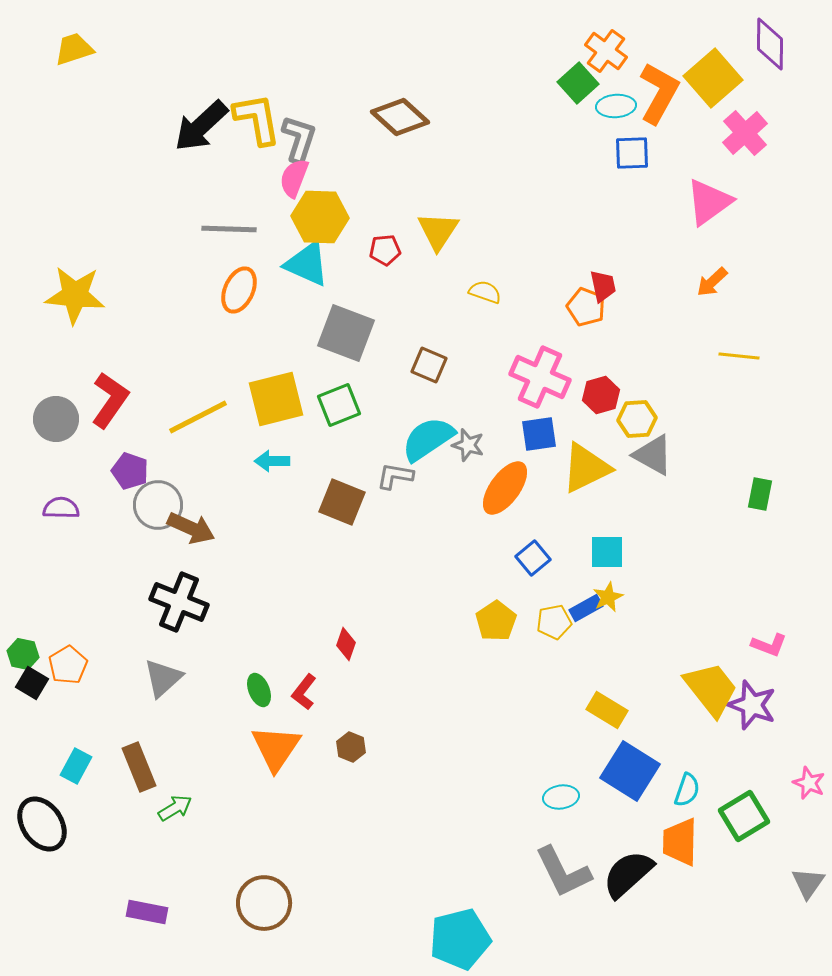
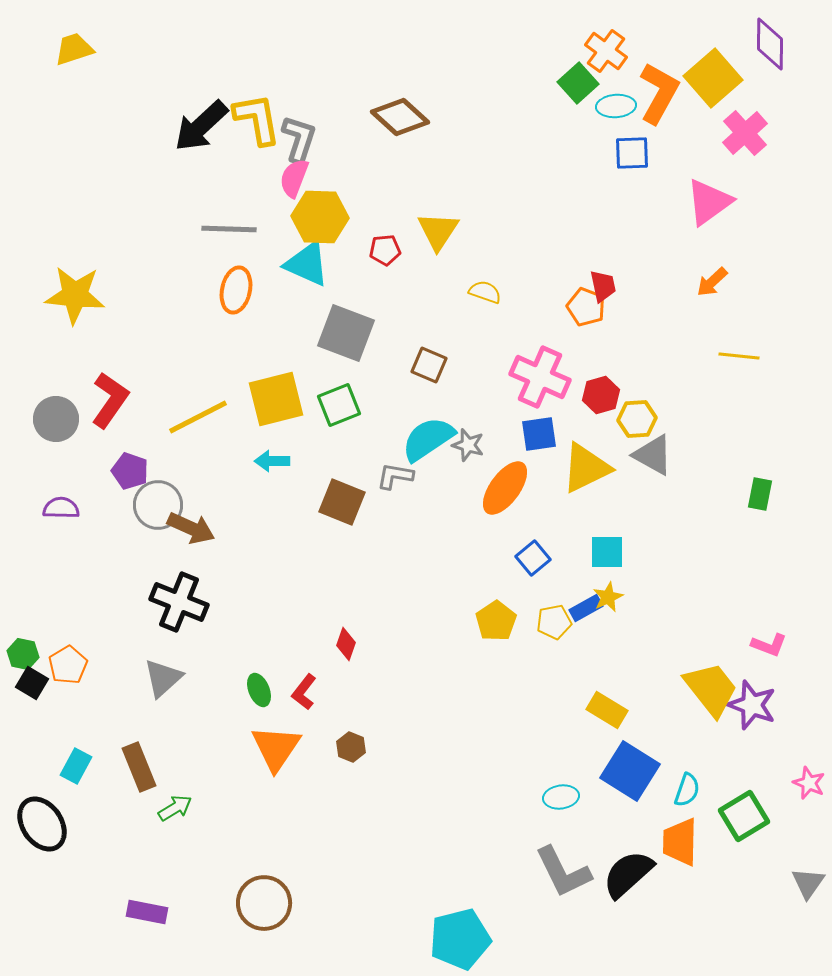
orange ellipse at (239, 290): moved 3 px left; rotated 12 degrees counterclockwise
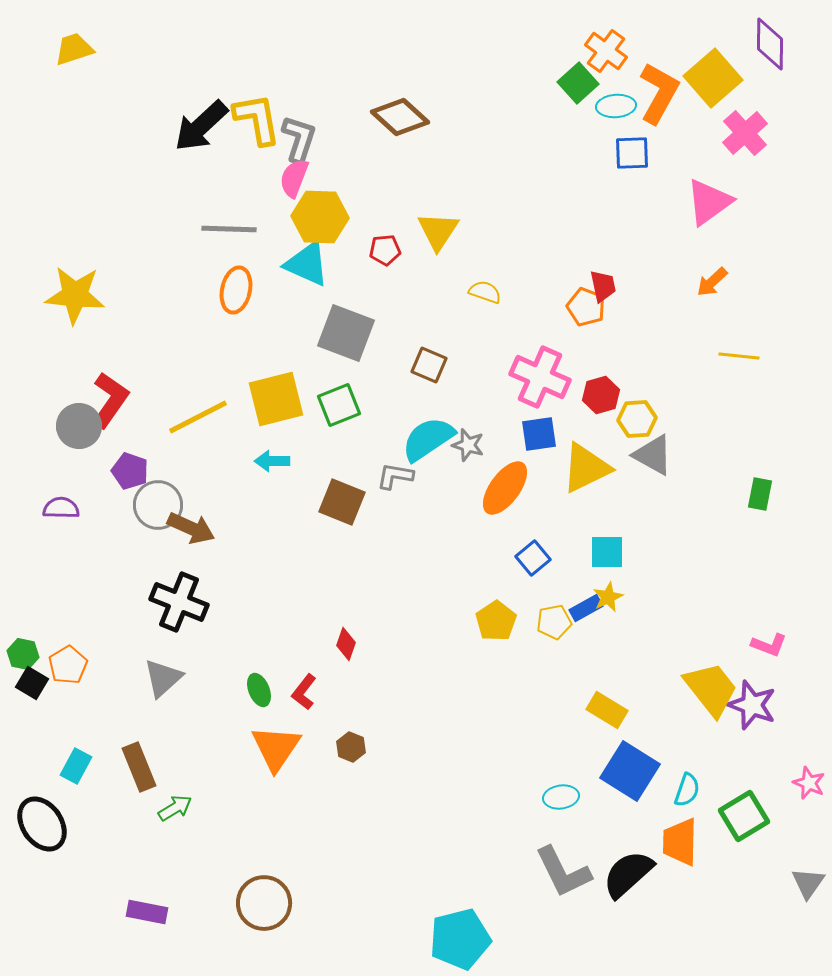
gray circle at (56, 419): moved 23 px right, 7 px down
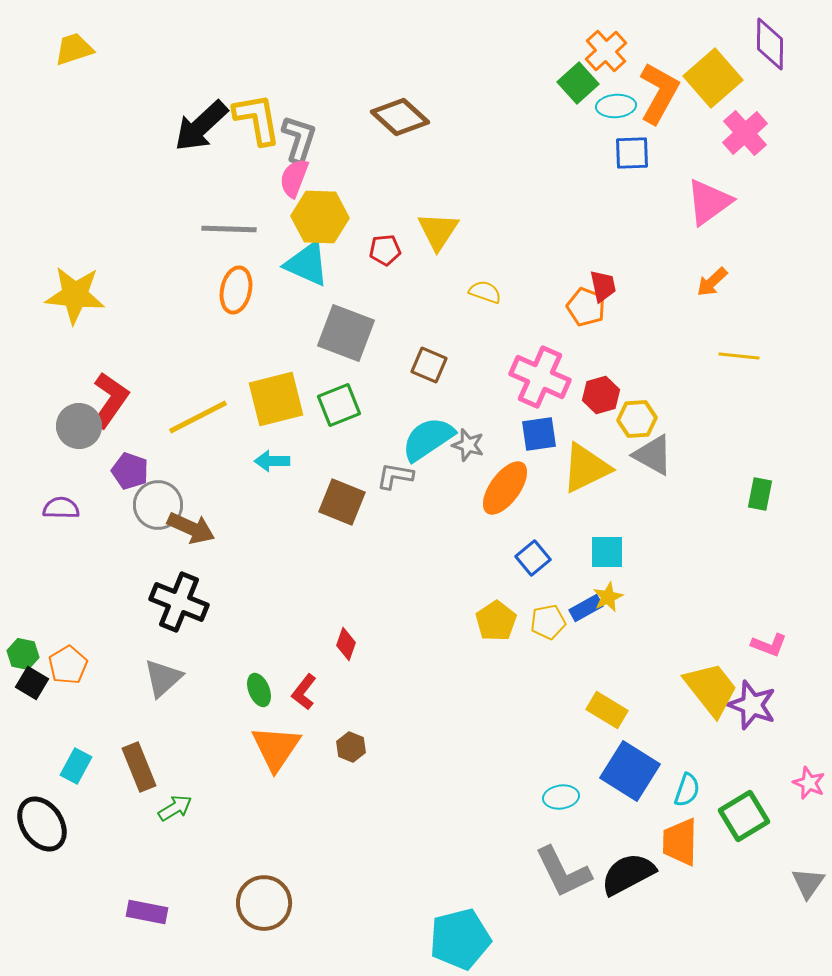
orange cross at (606, 51): rotated 12 degrees clockwise
yellow pentagon at (554, 622): moved 6 px left
black semicircle at (628, 874): rotated 14 degrees clockwise
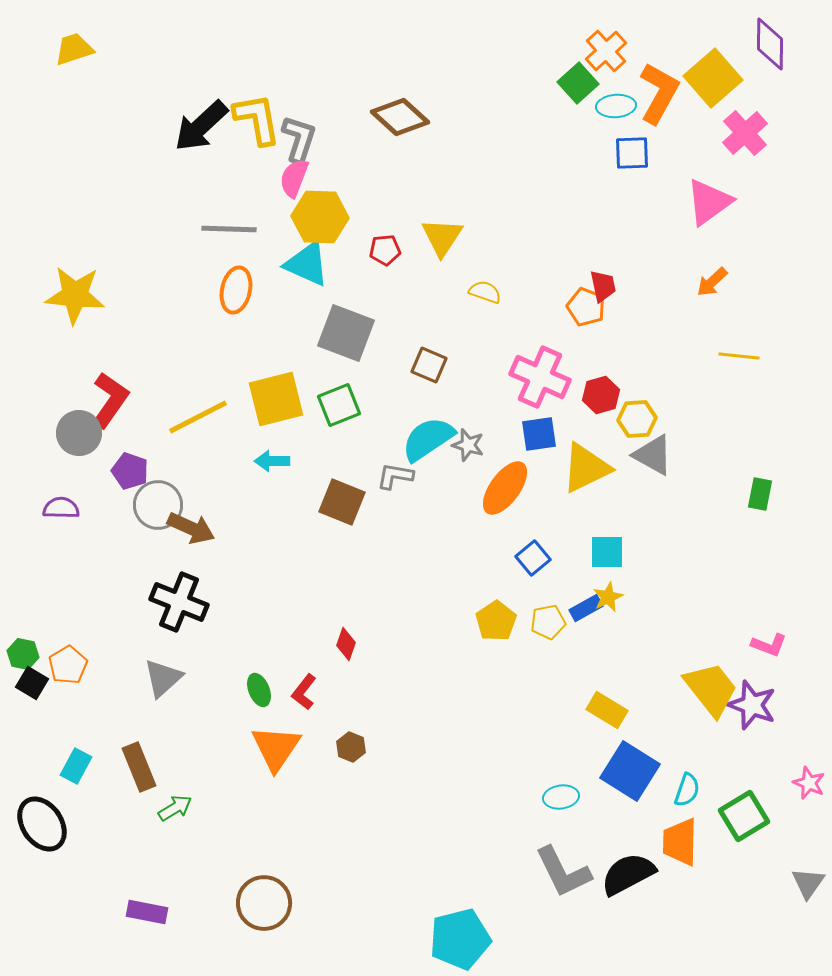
yellow triangle at (438, 231): moved 4 px right, 6 px down
gray circle at (79, 426): moved 7 px down
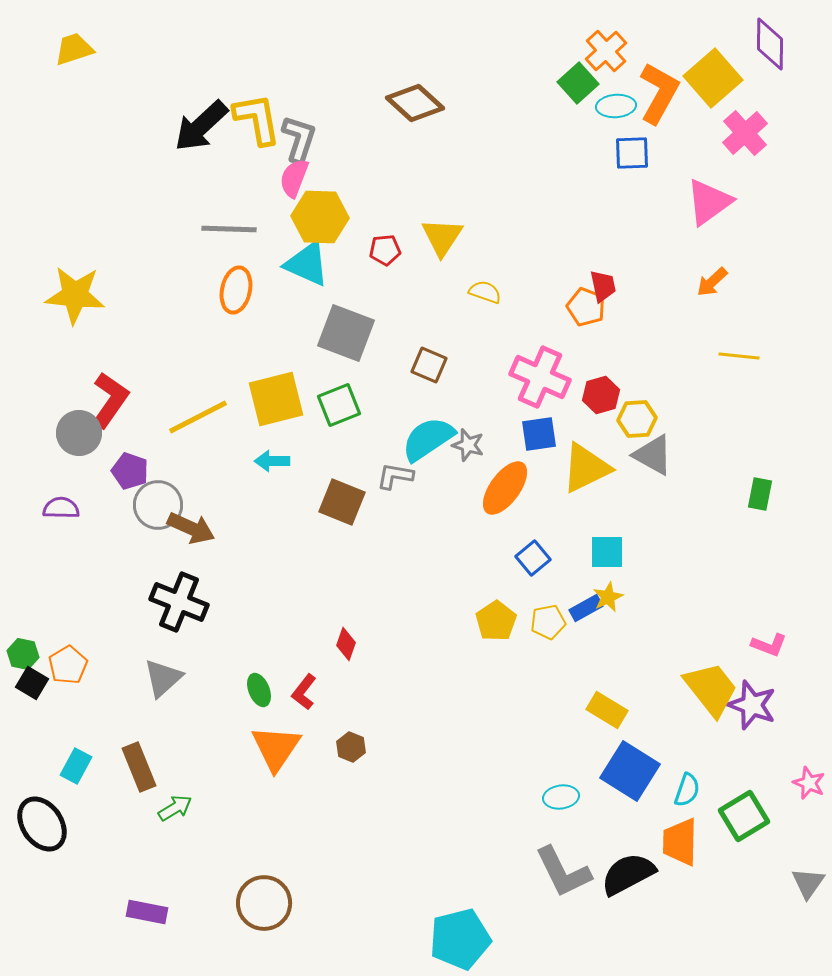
brown diamond at (400, 117): moved 15 px right, 14 px up
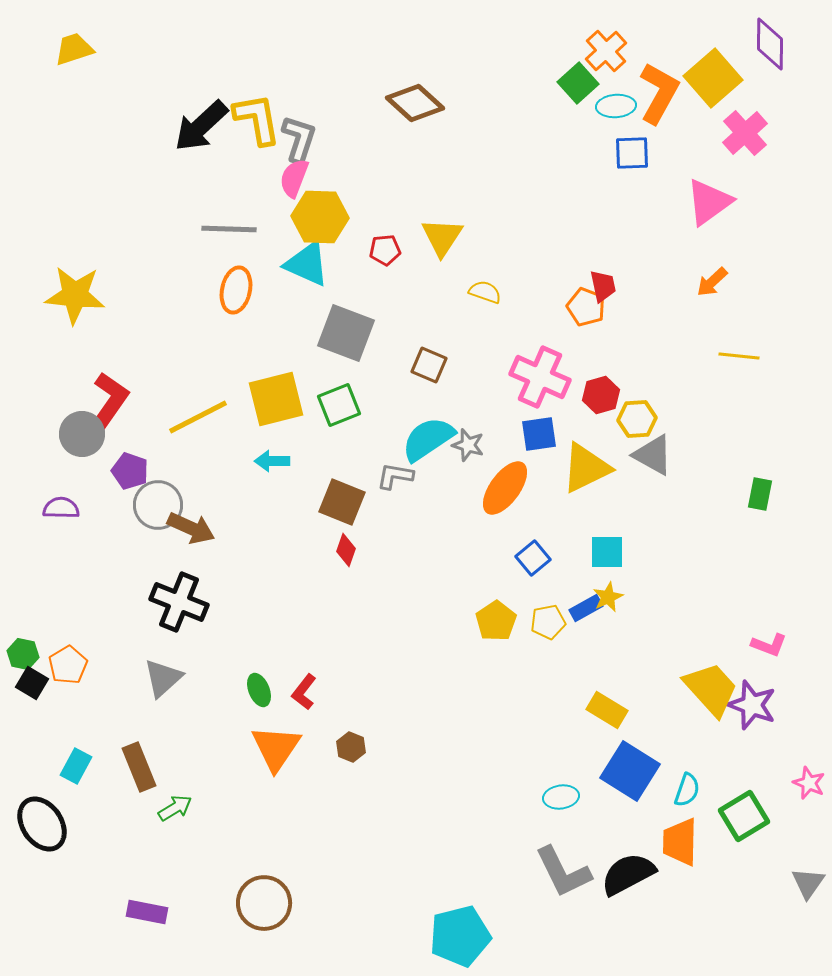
gray circle at (79, 433): moved 3 px right, 1 px down
red diamond at (346, 644): moved 94 px up
yellow trapezoid at (711, 689): rotated 4 degrees counterclockwise
cyan pentagon at (460, 939): moved 3 px up
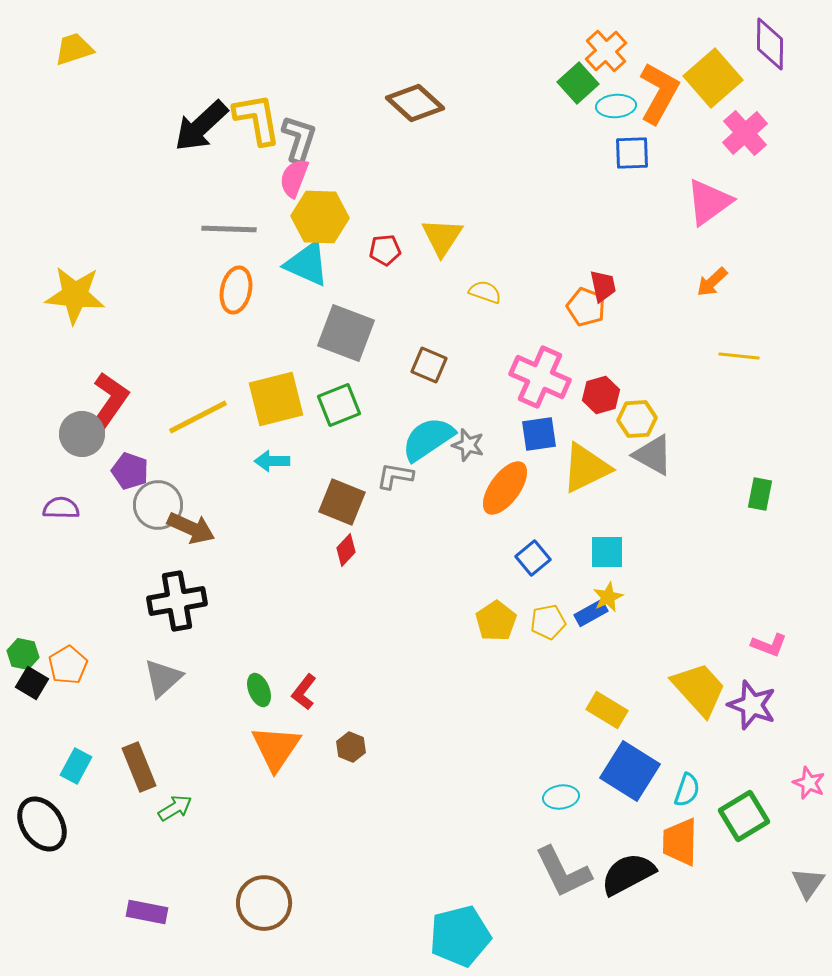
red diamond at (346, 550): rotated 24 degrees clockwise
black cross at (179, 602): moved 2 px left, 1 px up; rotated 32 degrees counterclockwise
blue rectangle at (586, 608): moved 5 px right, 5 px down
yellow trapezoid at (711, 689): moved 12 px left
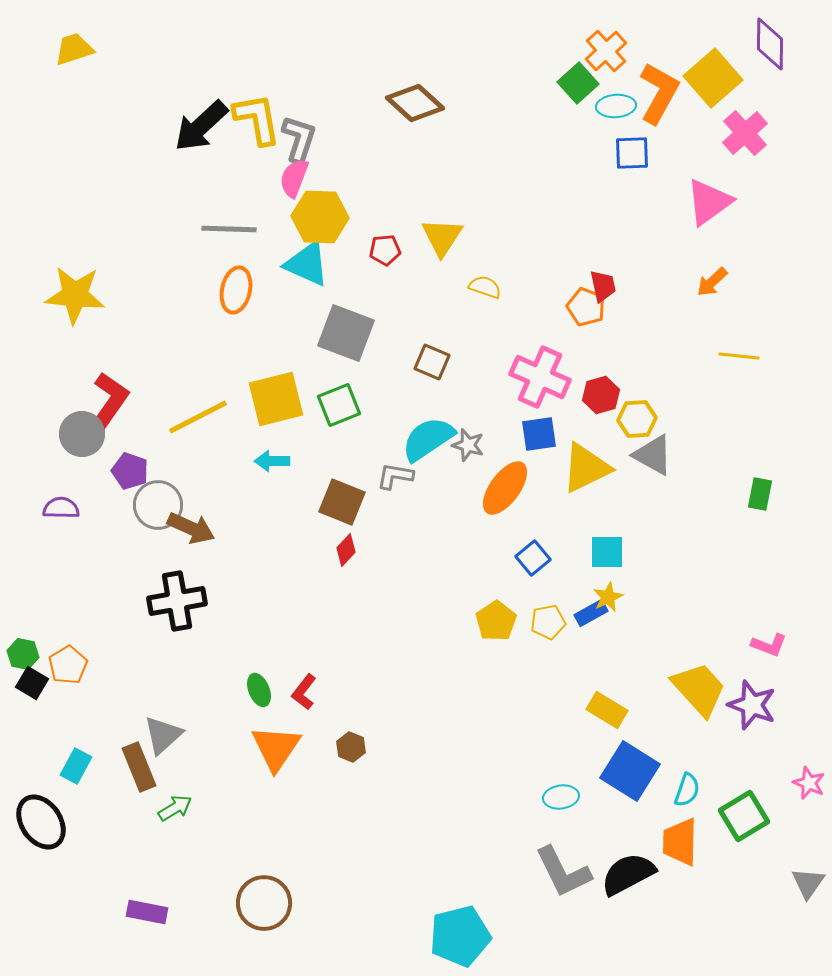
yellow semicircle at (485, 292): moved 5 px up
brown square at (429, 365): moved 3 px right, 3 px up
gray triangle at (163, 678): moved 57 px down
black ellipse at (42, 824): moved 1 px left, 2 px up
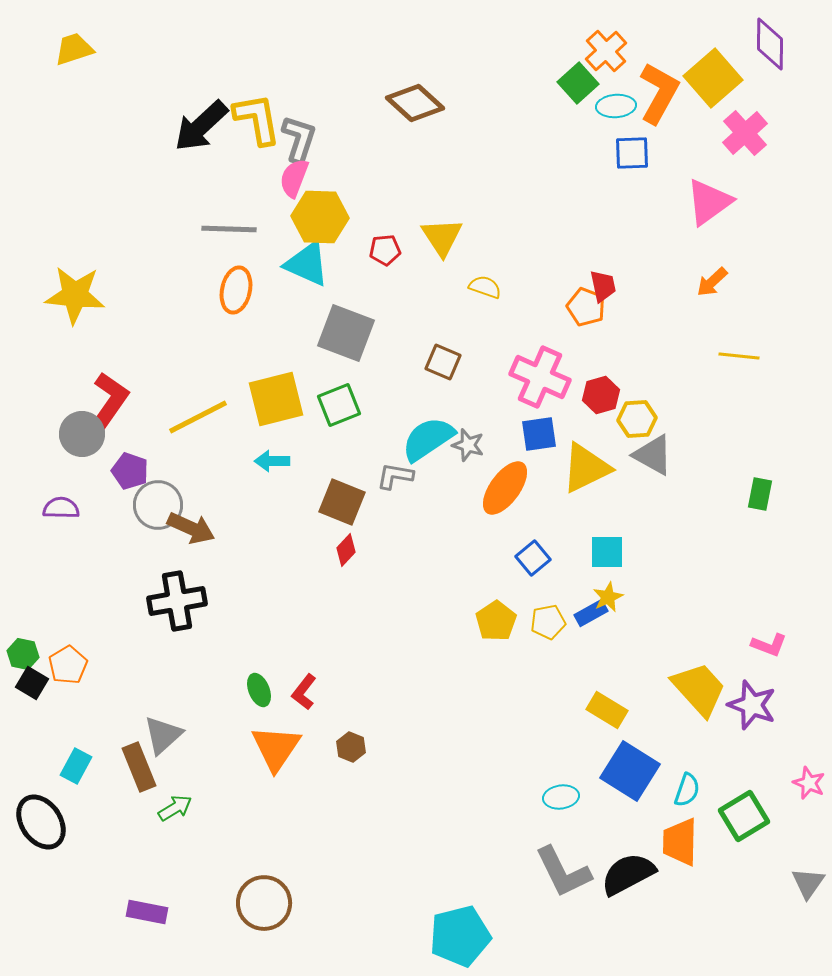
yellow triangle at (442, 237): rotated 6 degrees counterclockwise
brown square at (432, 362): moved 11 px right
